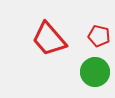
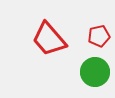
red pentagon: rotated 25 degrees counterclockwise
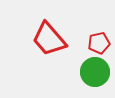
red pentagon: moved 7 px down
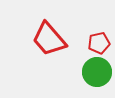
green circle: moved 2 px right
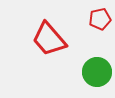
red pentagon: moved 1 px right, 24 px up
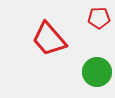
red pentagon: moved 1 px left, 1 px up; rotated 10 degrees clockwise
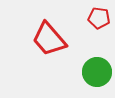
red pentagon: rotated 10 degrees clockwise
